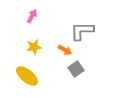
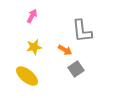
gray L-shape: rotated 95 degrees counterclockwise
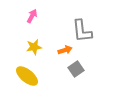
orange arrow: rotated 48 degrees counterclockwise
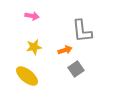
pink arrow: rotated 72 degrees clockwise
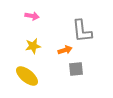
yellow star: moved 1 px left, 1 px up
gray square: rotated 28 degrees clockwise
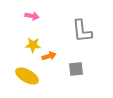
yellow star: moved 1 px up; rotated 14 degrees clockwise
orange arrow: moved 16 px left, 6 px down
yellow ellipse: rotated 10 degrees counterclockwise
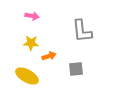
yellow star: moved 2 px left, 2 px up
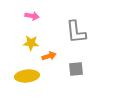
gray L-shape: moved 6 px left, 1 px down
yellow ellipse: rotated 35 degrees counterclockwise
